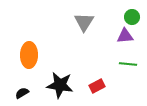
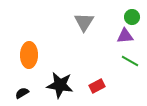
green line: moved 2 px right, 3 px up; rotated 24 degrees clockwise
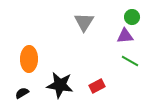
orange ellipse: moved 4 px down
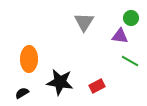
green circle: moved 1 px left, 1 px down
purple triangle: moved 5 px left; rotated 12 degrees clockwise
black star: moved 3 px up
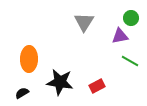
purple triangle: rotated 18 degrees counterclockwise
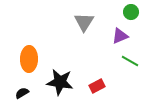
green circle: moved 6 px up
purple triangle: rotated 12 degrees counterclockwise
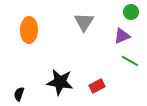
purple triangle: moved 2 px right
orange ellipse: moved 29 px up
black semicircle: moved 3 px left, 1 px down; rotated 40 degrees counterclockwise
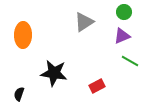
green circle: moved 7 px left
gray triangle: rotated 25 degrees clockwise
orange ellipse: moved 6 px left, 5 px down
black star: moved 6 px left, 9 px up
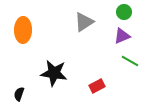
orange ellipse: moved 5 px up
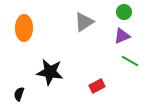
orange ellipse: moved 1 px right, 2 px up
black star: moved 4 px left, 1 px up
